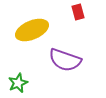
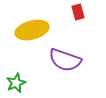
yellow ellipse: rotated 8 degrees clockwise
green star: moved 2 px left
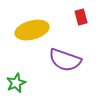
red rectangle: moved 3 px right, 5 px down
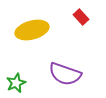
red rectangle: rotated 28 degrees counterclockwise
purple semicircle: moved 14 px down
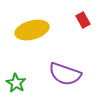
red rectangle: moved 2 px right, 3 px down; rotated 14 degrees clockwise
green star: rotated 18 degrees counterclockwise
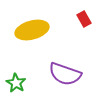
red rectangle: moved 1 px right, 1 px up
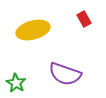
yellow ellipse: moved 1 px right
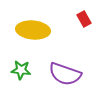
yellow ellipse: rotated 20 degrees clockwise
green star: moved 5 px right, 13 px up; rotated 24 degrees counterclockwise
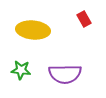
purple semicircle: rotated 20 degrees counterclockwise
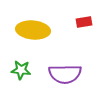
red rectangle: moved 3 px down; rotated 70 degrees counterclockwise
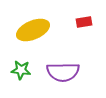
yellow ellipse: rotated 28 degrees counterclockwise
purple semicircle: moved 2 px left, 2 px up
